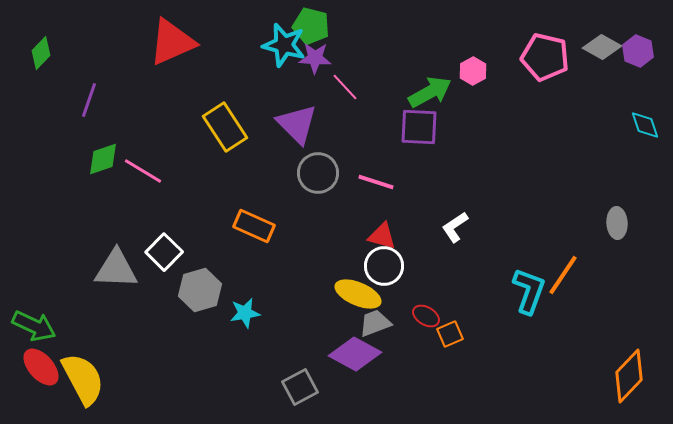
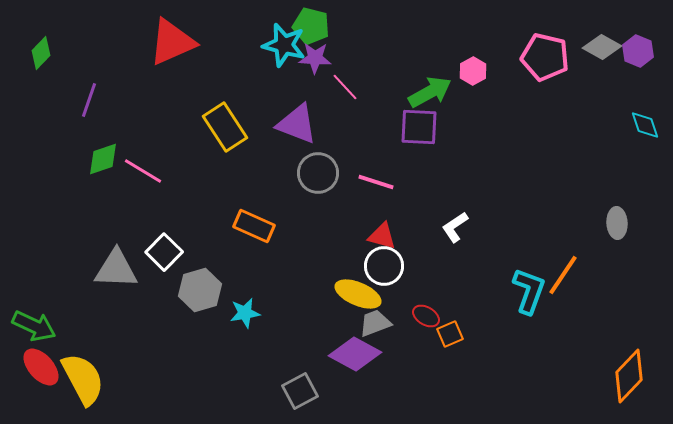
purple triangle at (297, 124): rotated 24 degrees counterclockwise
gray square at (300, 387): moved 4 px down
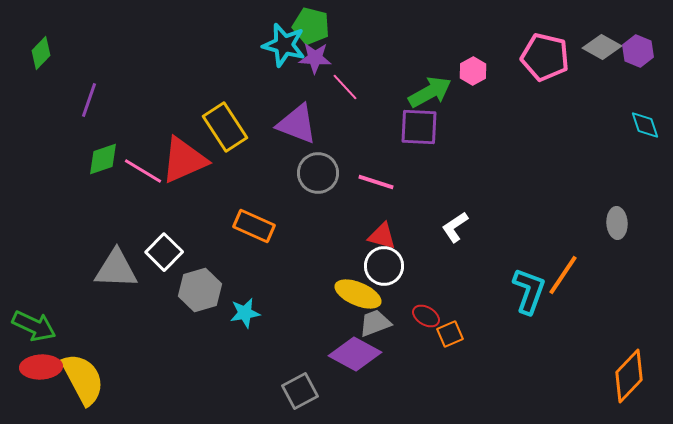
red triangle at (172, 42): moved 12 px right, 118 px down
red ellipse at (41, 367): rotated 51 degrees counterclockwise
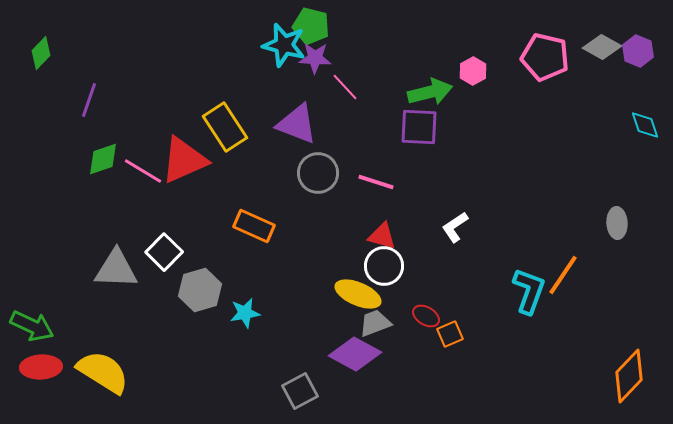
green arrow at (430, 92): rotated 15 degrees clockwise
green arrow at (34, 326): moved 2 px left
yellow semicircle at (83, 379): moved 20 px right, 7 px up; rotated 30 degrees counterclockwise
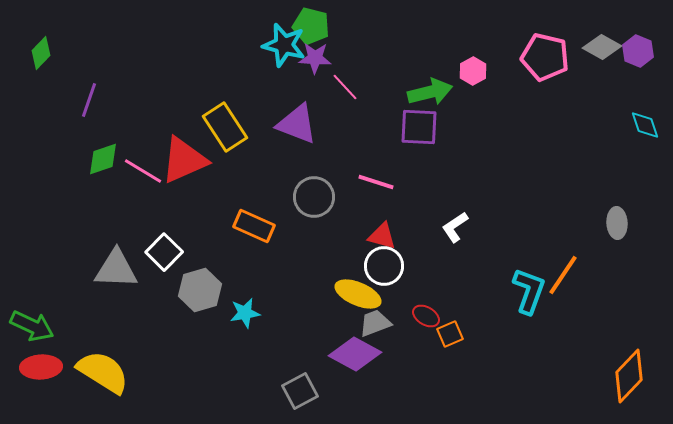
gray circle at (318, 173): moved 4 px left, 24 px down
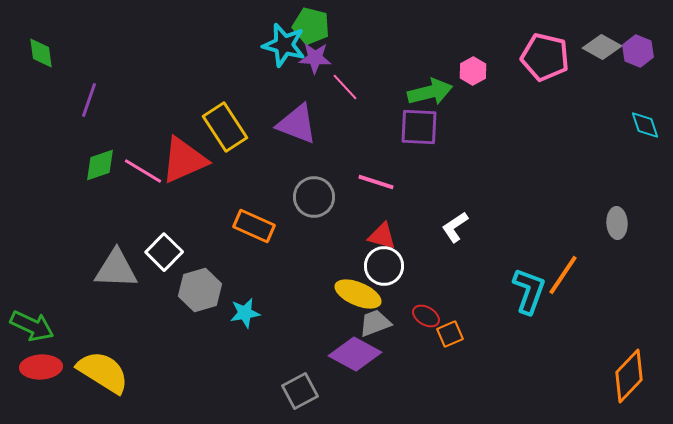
green diamond at (41, 53): rotated 52 degrees counterclockwise
green diamond at (103, 159): moved 3 px left, 6 px down
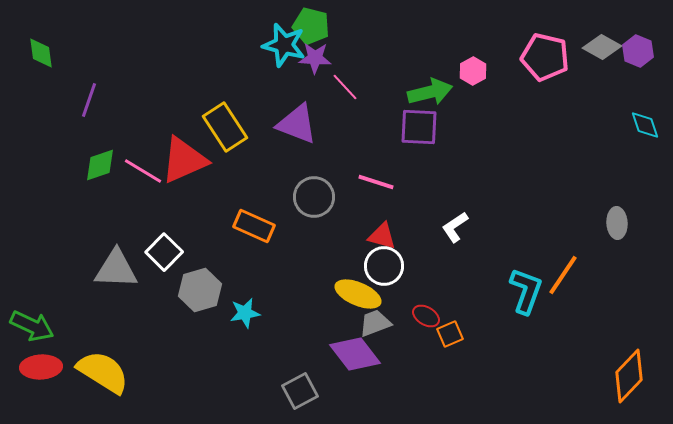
cyan L-shape at (529, 291): moved 3 px left
purple diamond at (355, 354): rotated 24 degrees clockwise
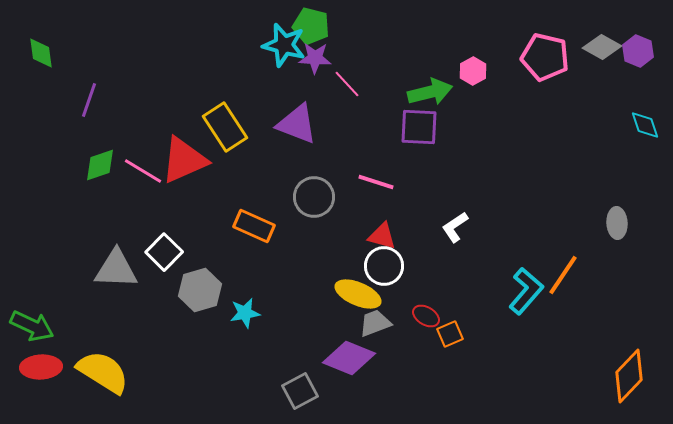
pink line at (345, 87): moved 2 px right, 3 px up
cyan L-shape at (526, 291): rotated 21 degrees clockwise
purple diamond at (355, 354): moved 6 px left, 4 px down; rotated 30 degrees counterclockwise
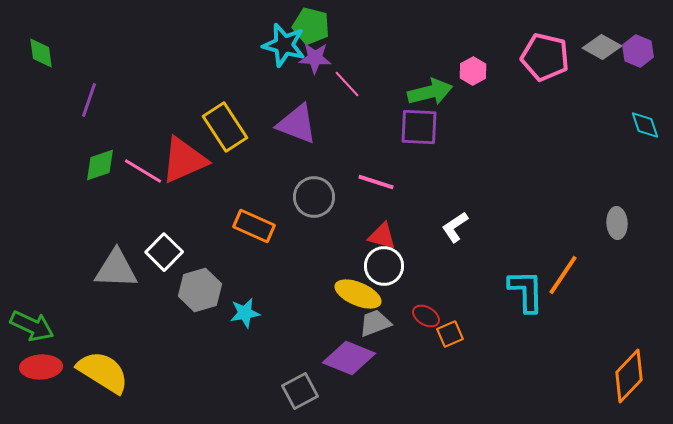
cyan L-shape at (526, 291): rotated 42 degrees counterclockwise
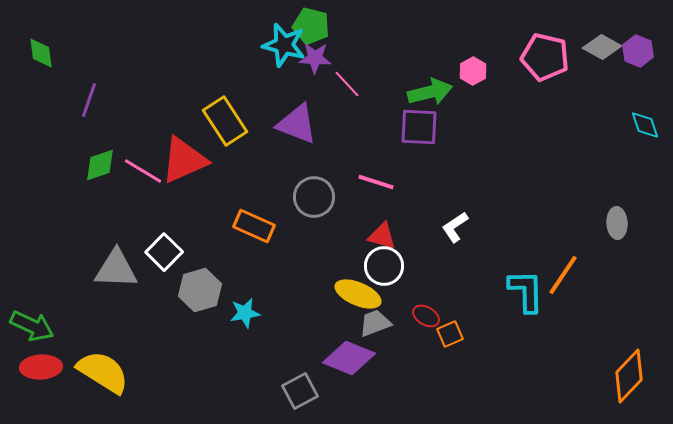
yellow rectangle at (225, 127): moved 6 px up
